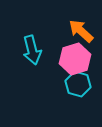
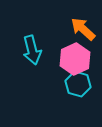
orange arrow: moved 2 px right, 2 px up
pink hexagon: rotated 8 degrees counterclockwise
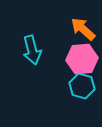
pink hexagon: moved 7 px right; rotated 20 degrees clockwise
cyan hexagon: moved 4 px right, 2 px down
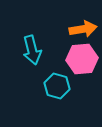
orange arrow: rotated 128 degrees clockwise
cyan hexagon: moved 25 px left
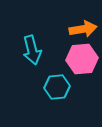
cyan hexagon: moved 1 px down; rotated 20 degrees counterclockwise
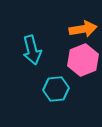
pink hexagon: moved 1 px right, 1 px down; rotated 16 degrees counterclockwise
cyan hexagon: moved 1 px left, 2 px down
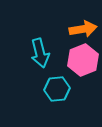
cyan arrow: moved 8 px right, 3 px down
cyan hexagon: moved 1 px right
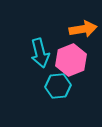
pink hexagon: moved 12 px left
cyan hexagon: moved 1 px right, 3 px up
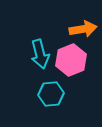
cyan arrow: moved 1 px down
cyan hexagon: moved 7 px left, 8 px down
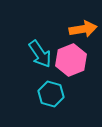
cyan arrow: rotated 20 degrees counterclockwise
cyan hexagon: rotated 20 degrees clockwise
